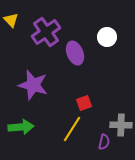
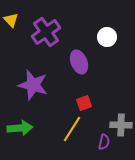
purple ellipse: moved 4 px right, 9 px down
green arrow: moved 1 px left, 1 px down
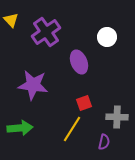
purple star: rotated 8 degrees counterclockwise
gray cross: moved 4 px left, 8 px up
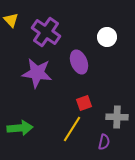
purple cross: rotated 20 degrees counterclockwise
purple star: moved 4 px right, 12 px up
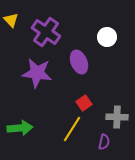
red square: rotated 14 degrees counterclockwise
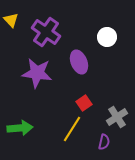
gray cross: rotated 35 degrees counterclockwise
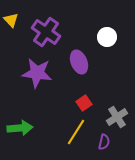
yellow line: moved 4 px right, 3 px down
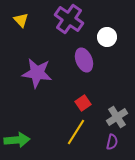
yellow triangle: moved 10 px right
purple cross: moved 23 px right, 13 px up
purple ellipse: moved 5 px right, 2 px up
red square: moved 1 px left
green arrow: moved 3 px left, 12 px down
purple semicircle: moved 8 px right
